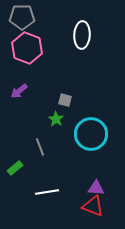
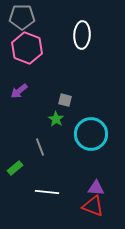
white line: rotated 15 degrees clockwise
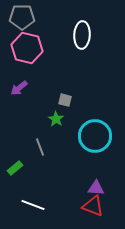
pink hexagon: rotated 8 degrees counterclockwise
purple arrow: moved 3 px up
cyan circle: moved 4 px right, 2 px down
white line: moved 14 px left, 13 px down; rotated 15 degrees clockwise
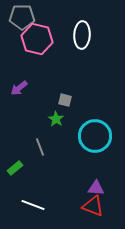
pink hexagon: moved 10 px right, 9 px up
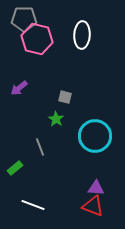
gray pentagon: moved 2 px right, 2 px down
gray square: moved 3 px up
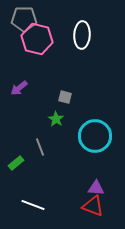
green rectangle: moved 1 px right, 5 px up
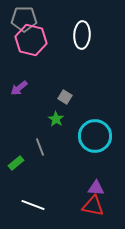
pink hexagon: moved 6 px left, 1 px down
gray square: rotated 16 degrees clockwise
red triangle: rotated 10 degrees counterclockwise
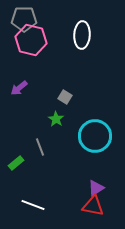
purple triangle: rotated 36 degrees counterclockwise
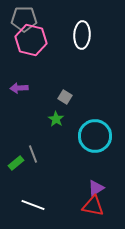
purple arrow: rotated 36 degrees clockwise
gray line: moved 7 px left, 7 px down
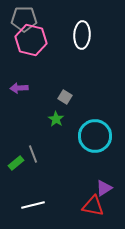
purple triangle: moved 8 px right
white line: rotated 35 degrees counterclockwise
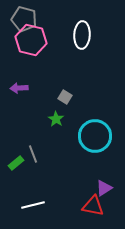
gray pentagon: rotated 15 degrees clockwise
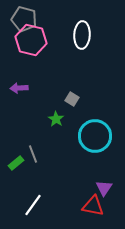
gray square: moved 7 px right, 2 px down
purple triangle: rotated 24 degrees counterclockwise
white line: rotated 40 degrees counterclockwise
